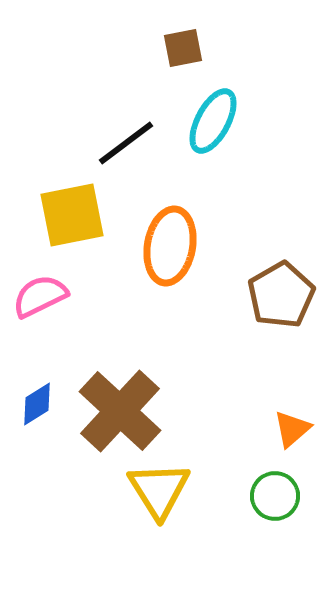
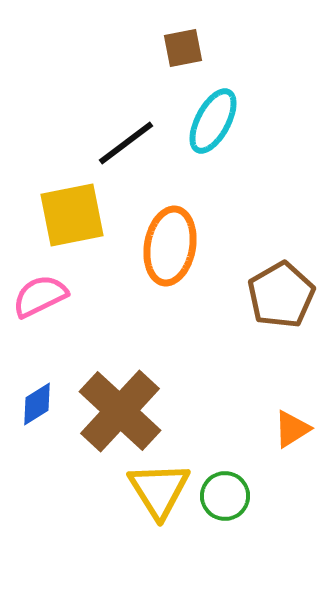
orange triangle: rotated 9 degrees clockwise
green circle: moved 50 px left
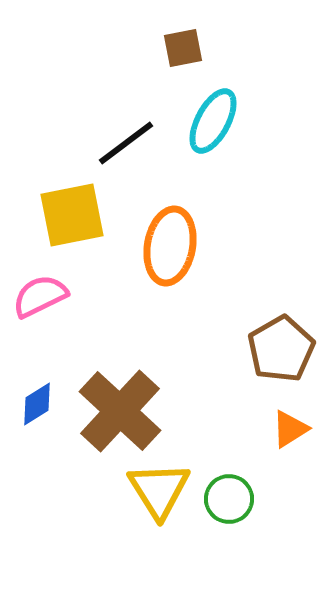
brown pentagon: moved 54 px down
orange triangle: moved 2 px left
green circle: moved 4 px right, 3 px down
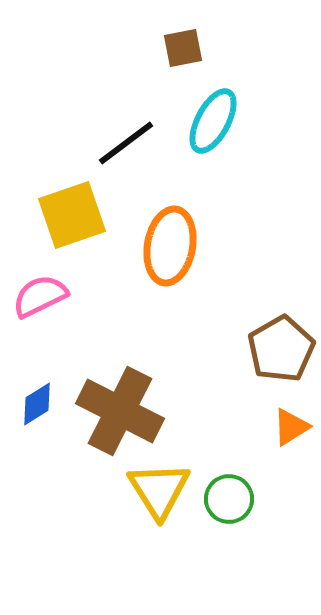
yellow square: rotated 8 degrees counterclockwise
brown cross: rotated 16 degrees counterclockwise
orange triangle: moved 1 px right, 2 px up
